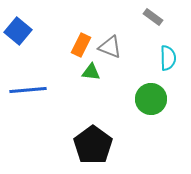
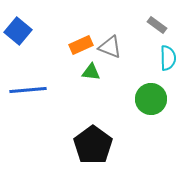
gray rectangle: moved 4 px right, 8 px down
orange rectangle: rotated 40 degrees clockwise
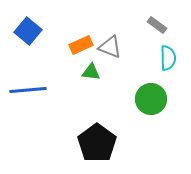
blue square: moved 10 px right
black pentagon: moved 4 px right, 2 px up
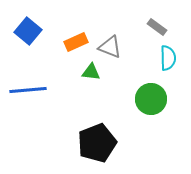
gray rectangle: moved 2 px down
orange rectangle: moved 5 px left, 3 px up
black pentagon: rotated 15 degrees clockwise
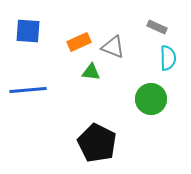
gray rectangle: rotated 12 degrees counterclockwise
blue square: rotated 36 degrees counterclockwise
orange rectangle: moved 3 px right
gray triangle: moved 3 px right
black pentagon: rotated 24 degrees counterclockwise
